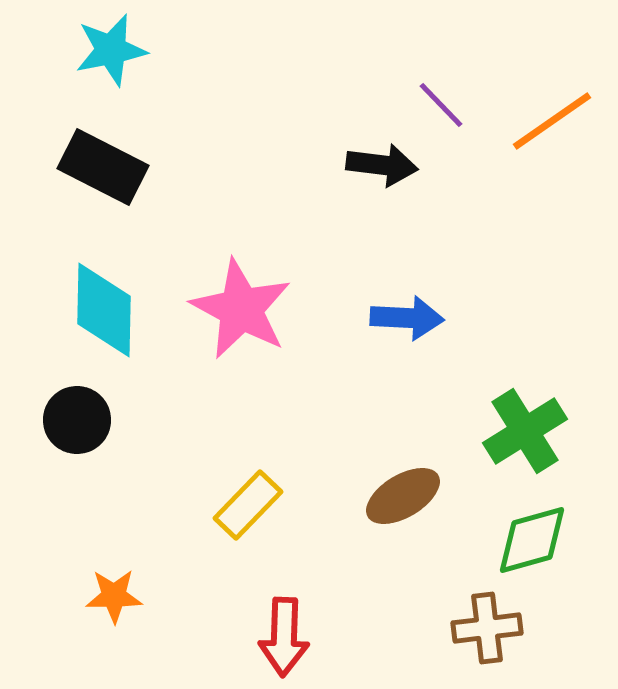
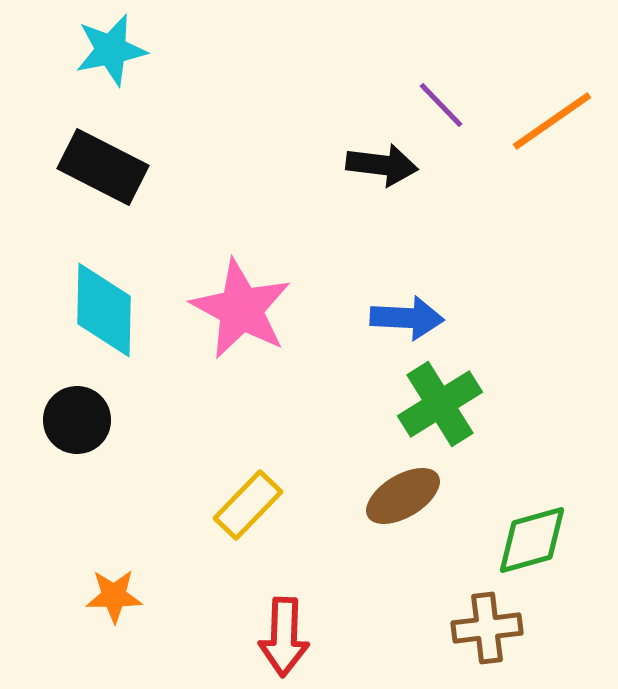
green cross: moved 85 px left, 27 px up
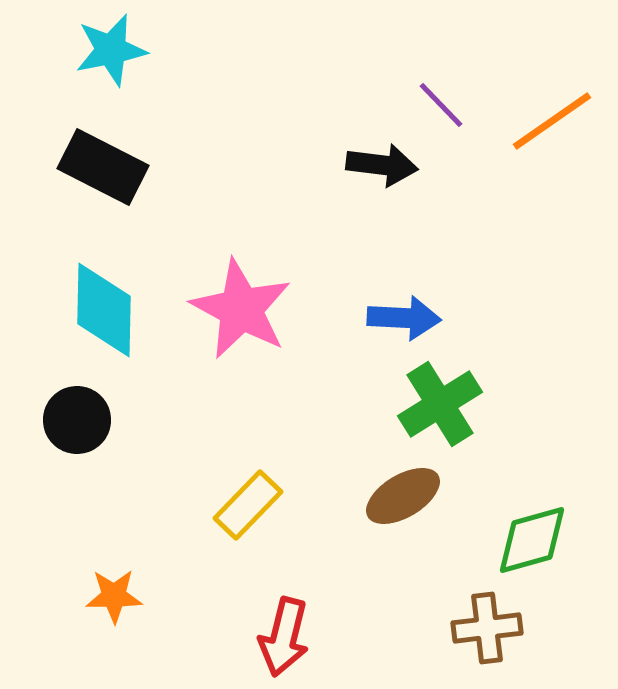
blue arrow: moved 3 px left
red arrow: rotated 12 degrees clockwise
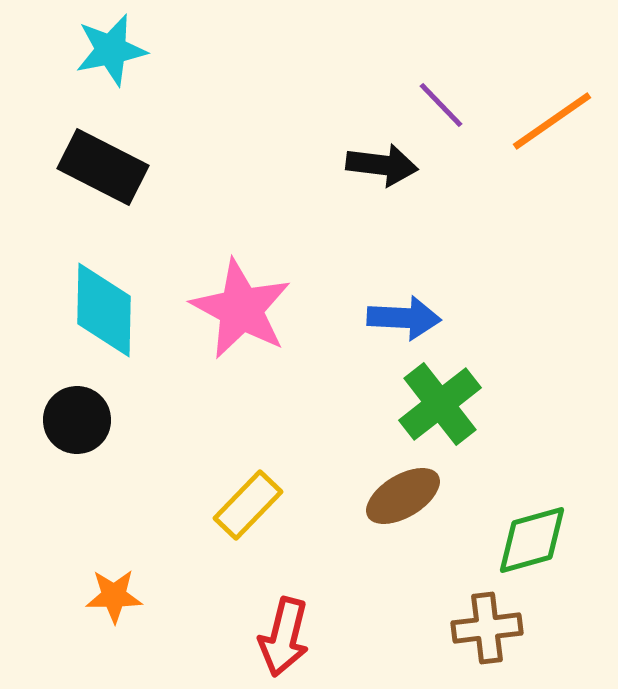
green cross: rotated 6 degrees counterclockwise
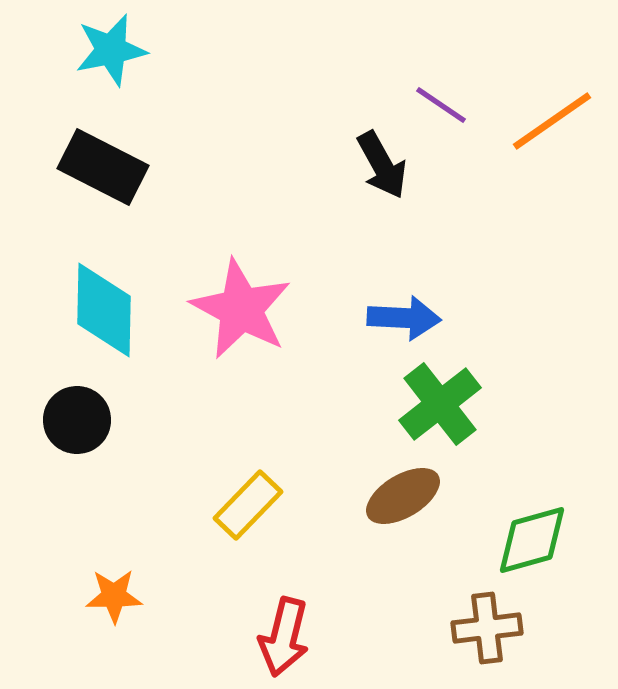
purple line: rotated 12 degrees counterclockwise
black arrow: rotated 54 degrees clockwise
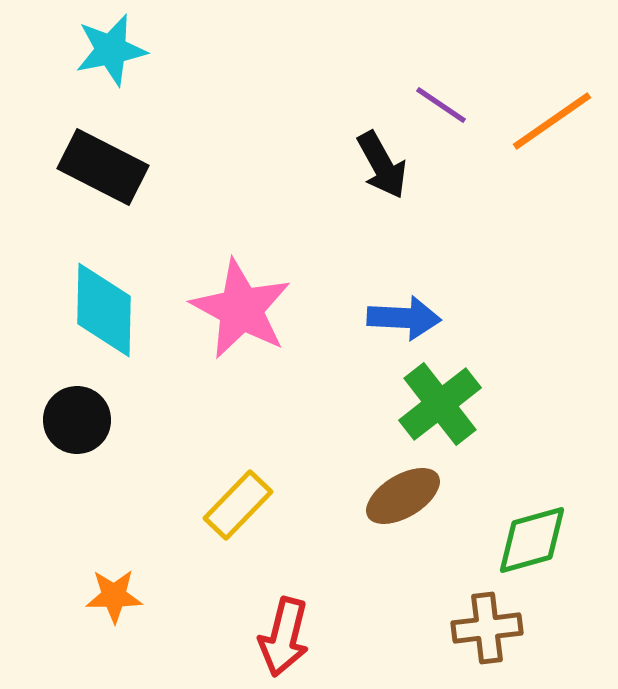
yellow rectangle: moved 10 px left
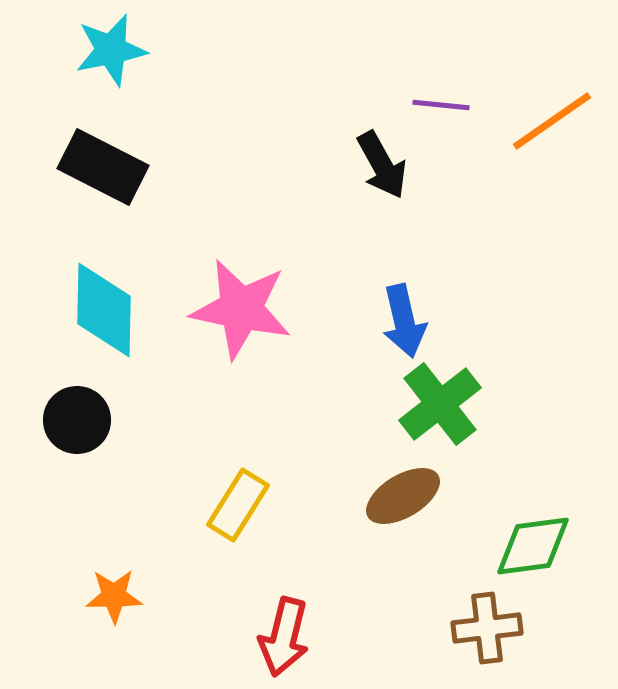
purple line: rotated 28 degrees counterclockwise
pink star: rotated 16 degrees counterclockwise
blue arrow: moved 3 px down; rotated 74 degrees clockwise
yellow rectangle: rotated 12 degrees counterclockwise
green diamond: moved 1 px right, 6 px down; rotated 8 degrees clockwise
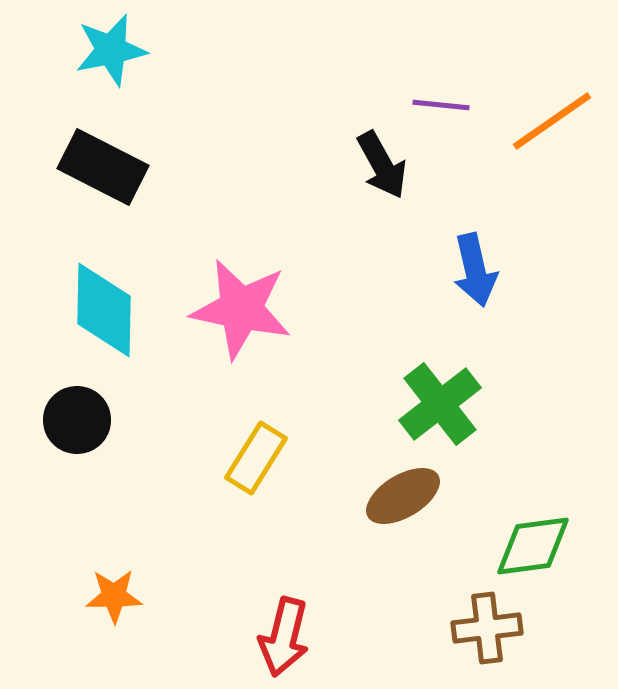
blue arrow: moved 71 px right, 51 px up
yellow rectangle: moved 18 px right, 47 px up
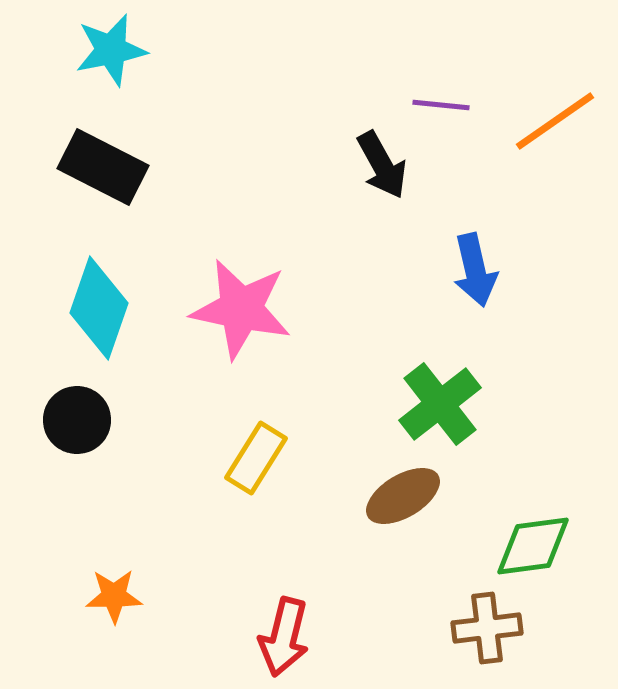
orange line: moved 3 px right
cyan diamond: moved 5 px left, 2 px up; rotated 18 degrees clockwise
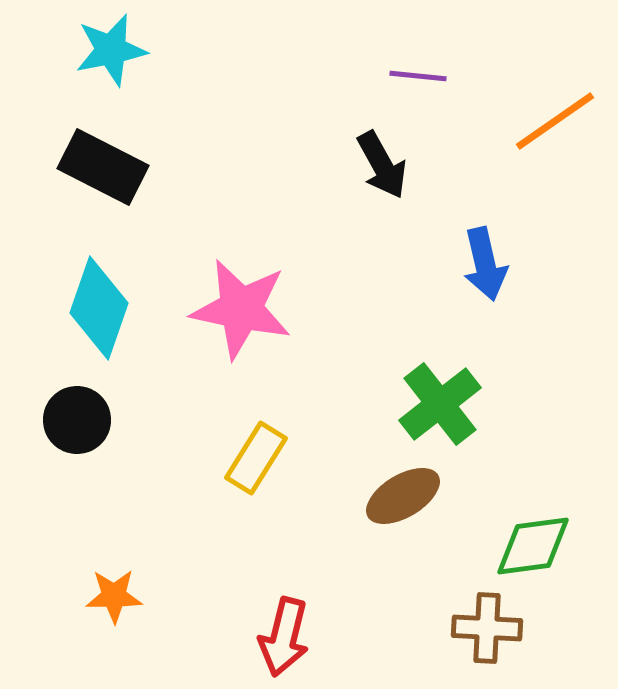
purple line: moved 23 px left, 29 px up
blue arrow: moved 10 px right, 6 px up
brown cross: rotated 10 degrees clockwise
